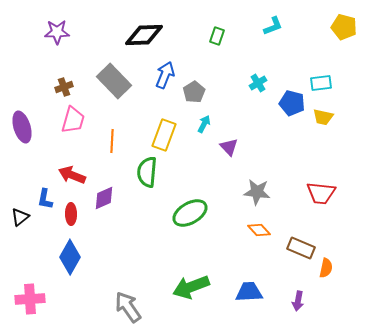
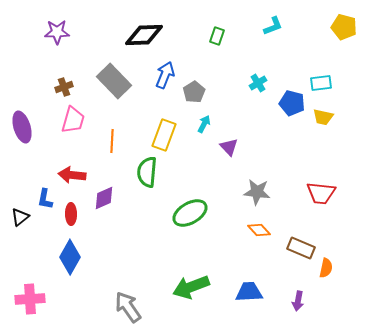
red arrow: rotated 16 degrees counterclockwise
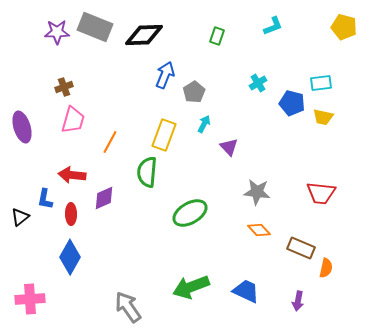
gray rectangle: moved 19 px left, 54 px up; rotated 24 degrees counterclockwise
orange line: moved 2 px left, 1 px down; rotated 25 degrees clockwise
blue trapezoid: moved 3 px left, 1 px up; rotated 28 degrees clockwise
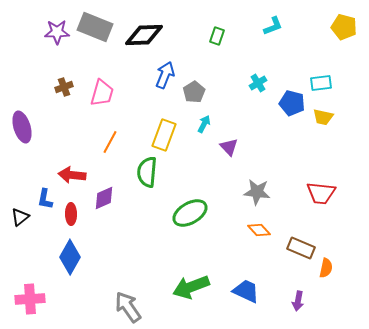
pink trapezoid: moved 29 px right, 27 px up
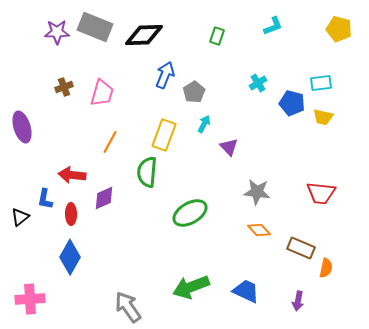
yellow pentagon: moved 5 px left, 2 px down
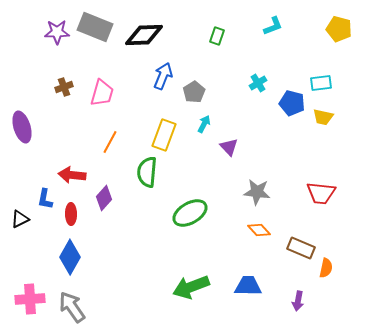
blue arrow: moved 2 px left, 1 px down
purple diamond: rotated 25 degrees counterclockwise
black triangle: moved 2 px down; rotated 12 degrees clockwise
blue trapezoid: moved 2 px right, 5 px up; rotated 24 degrees counterclockwise
gray arrow: moved 56 px left
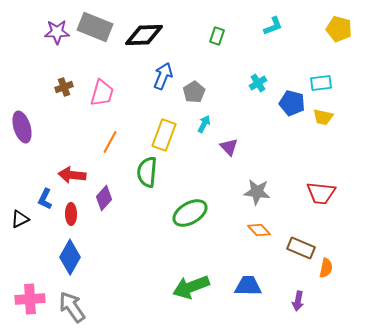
blue L-shape: rotated 15 degrees clockwise
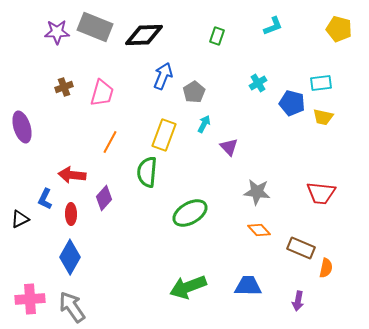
green arrow: moved 3 px left
